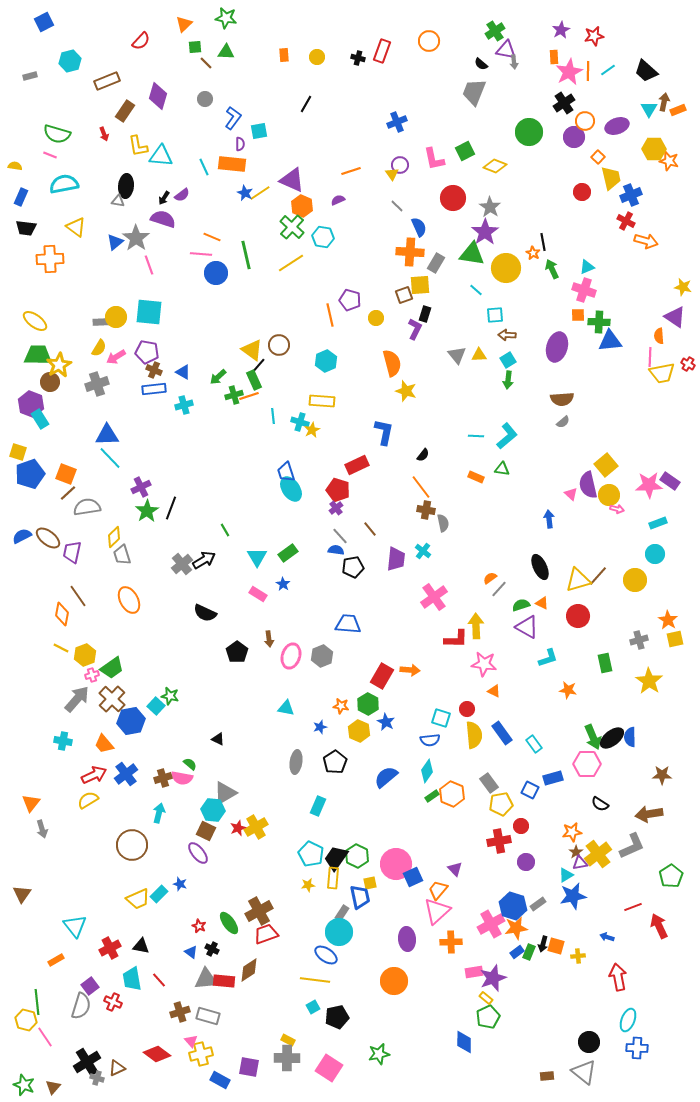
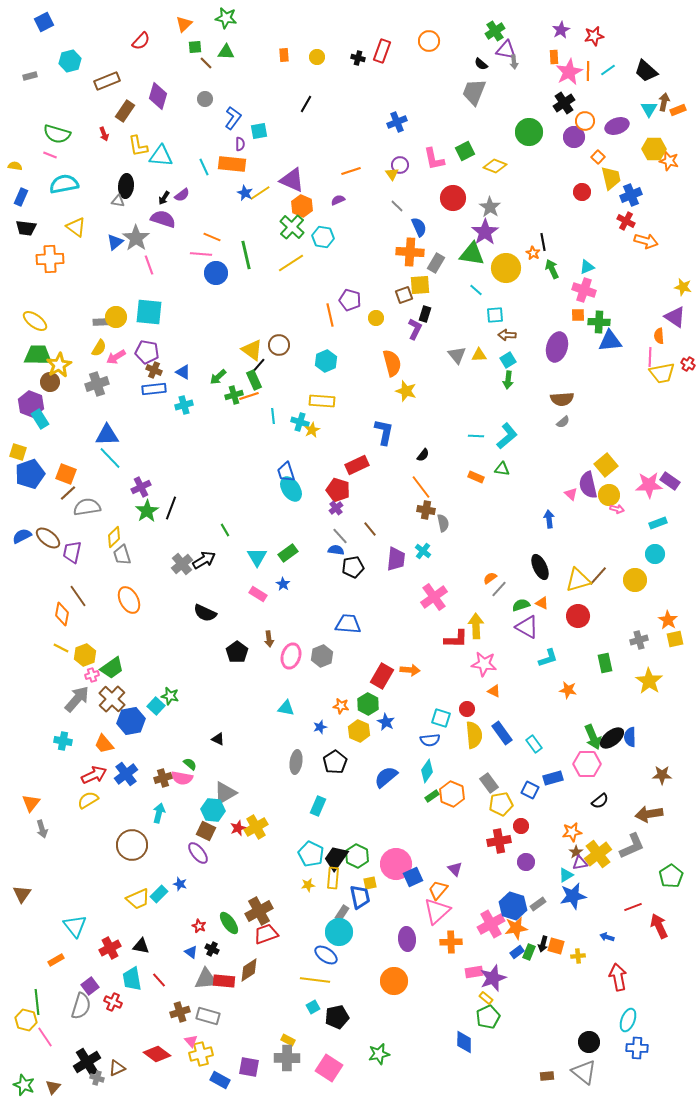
black semicircle at (600, 804): moved 3 px up; rotated 72 degrees counterclockwise
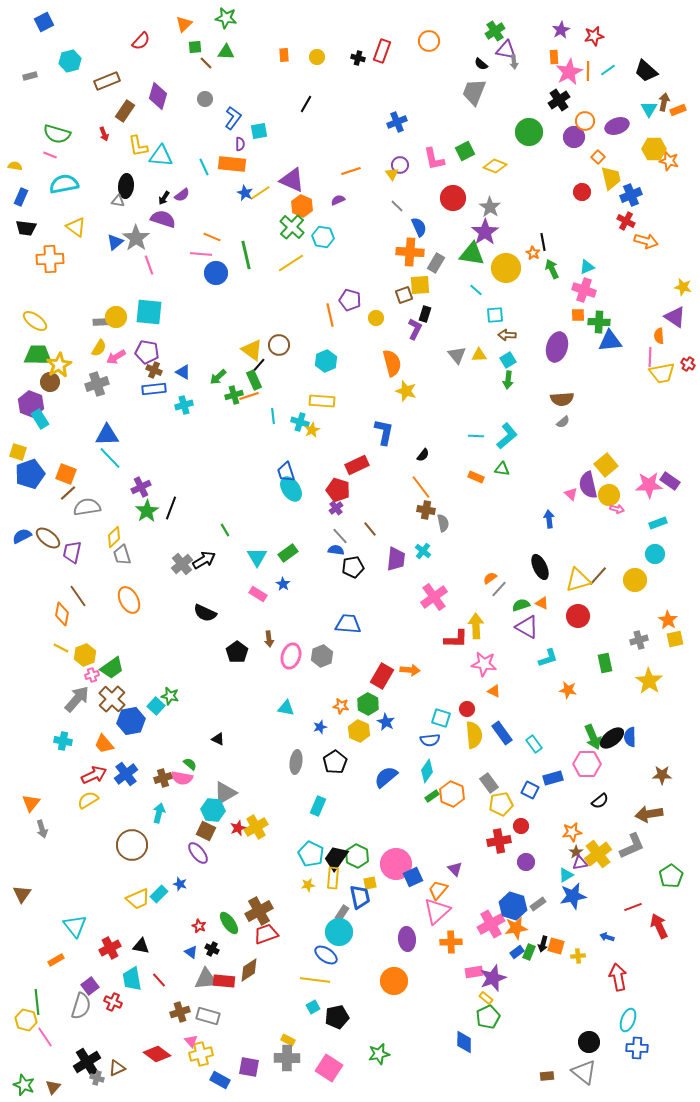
black cross at (564, 103): moved 5 px left, 3 px up
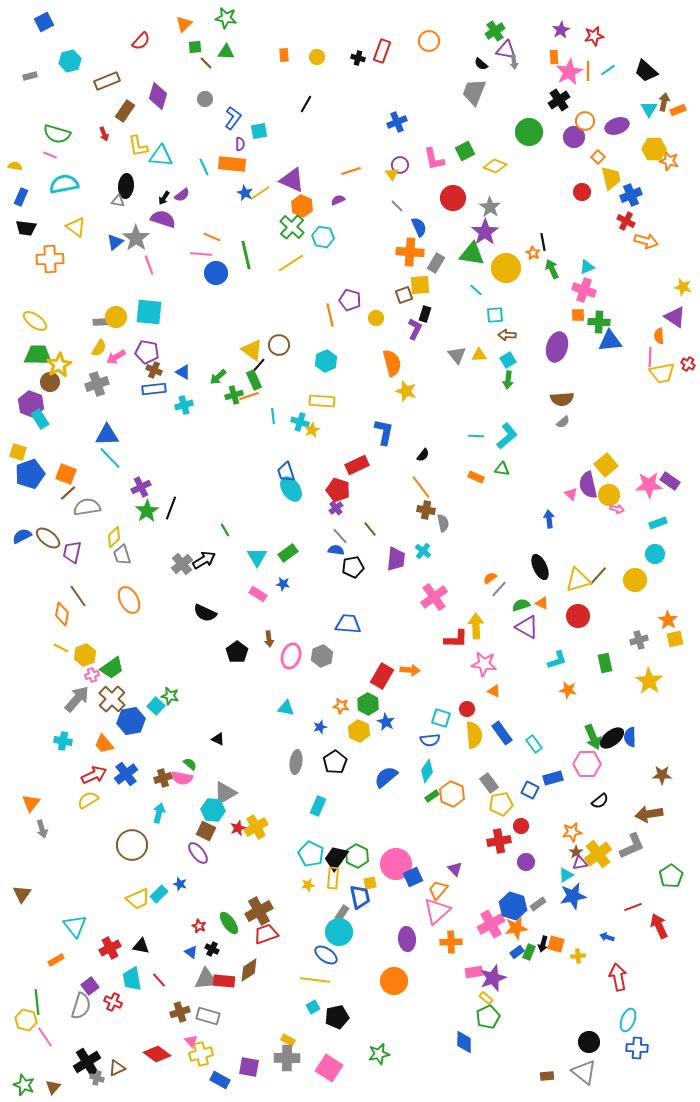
blue star at (283, 584): rotated 24 degrees counterclockwise
cyan L-shape at (548, 658): moved 9 px right, 2 px down
orange square at (556, 946): moved 2 px up
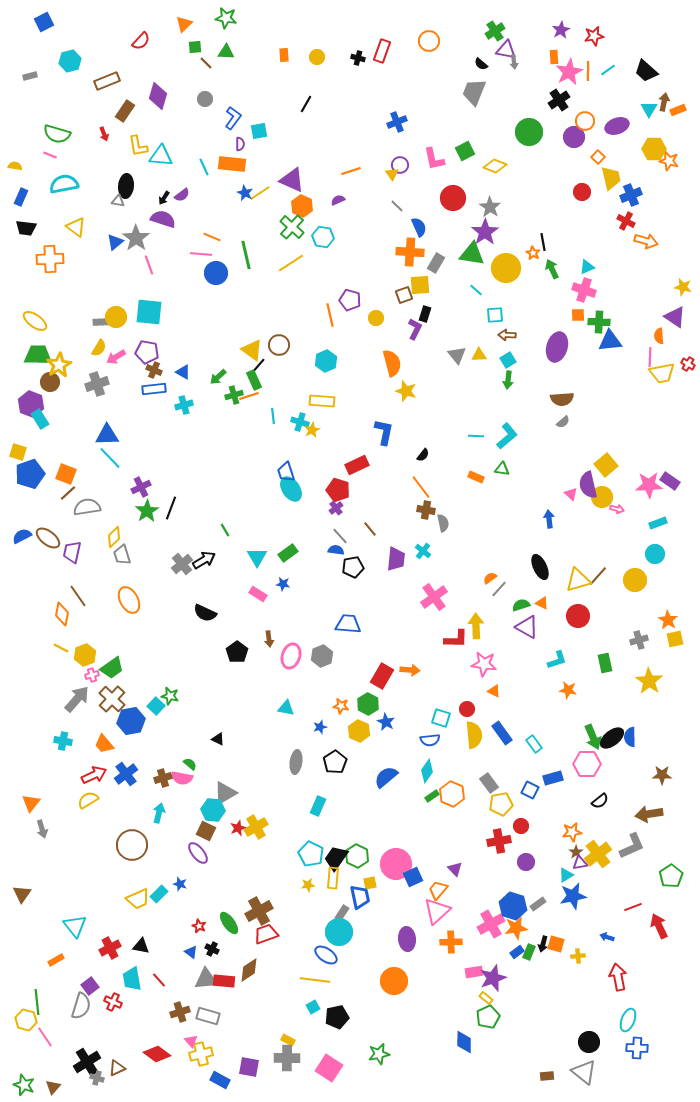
yellow circle at (609, 495): moved 7 px left, 2 px down
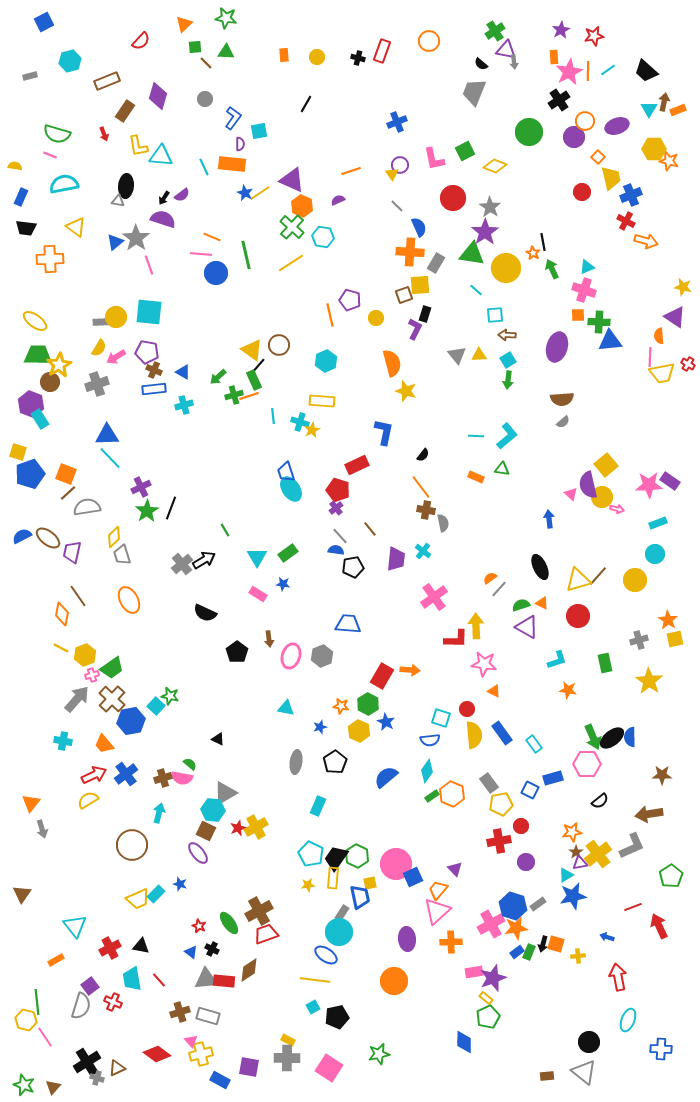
cyan rectangle at (159, 894): moved 3 px left
blue cross at (637, 1048): moved 24 px right, 1 px down
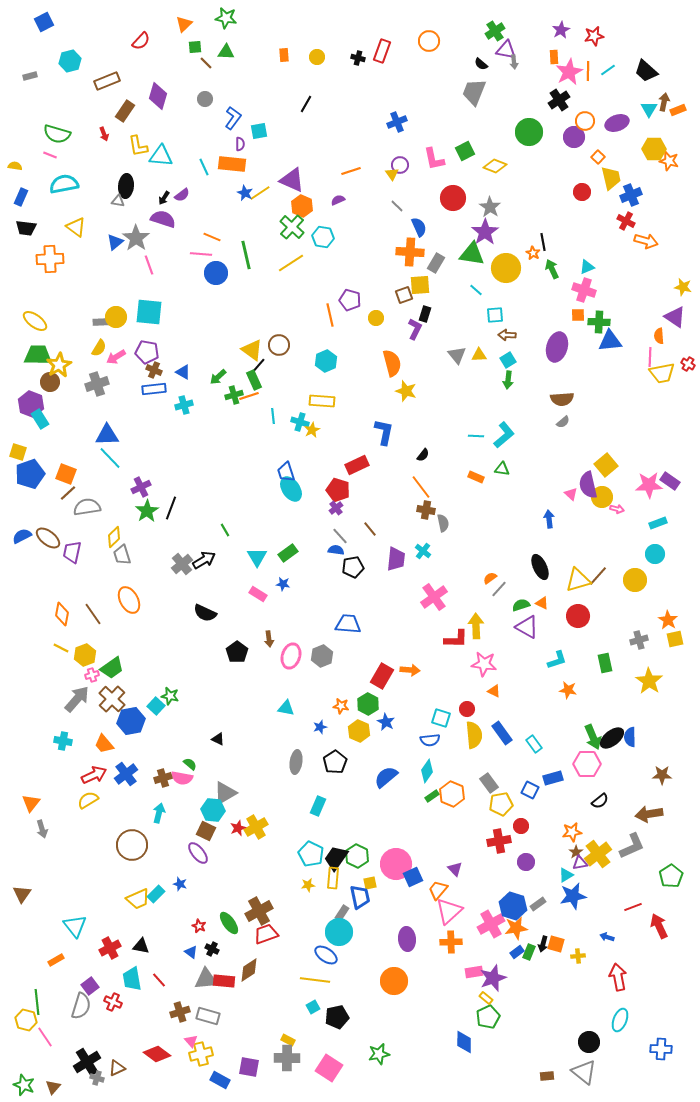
purple ellipse at (617, 126): moved 3 px up
cyan L-shape at (507, 436): moved 3 px left, 1 px up
brown line at (78, 596): moved 15 px right, 18 px down
pink triangle at (437, 911): moved 12 px right
cyan ellipse at (628, 1020): moved 8 px left
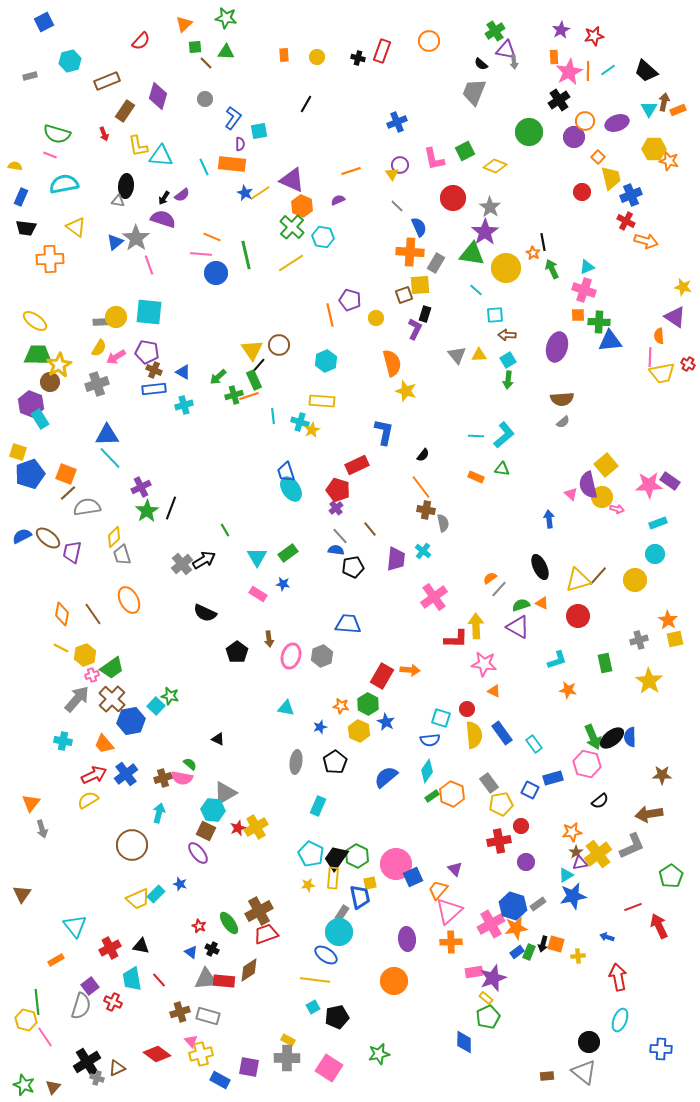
yellow triangle at (252, 350): rotated 20 degrees clockwise
purple triangle at (527, 627): moved 9 px left
pink hexagon at (587, 764): rotated 12 degrees clockwise
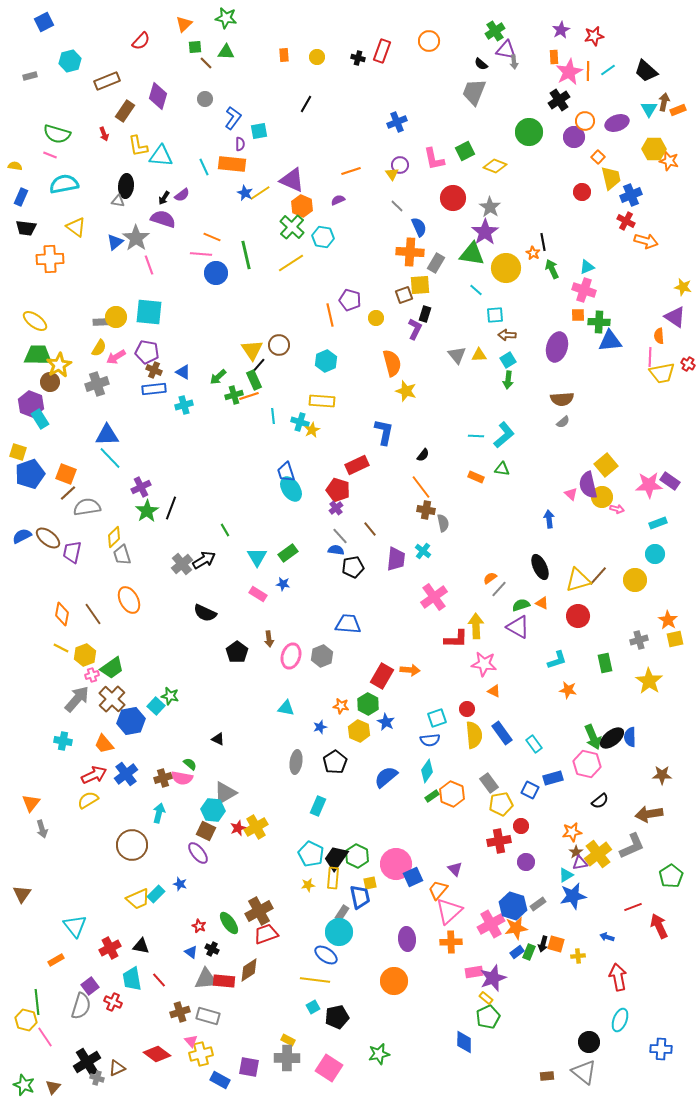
cyan square at (441, 718): moved 4 px left; rotated 36 degrees counterclockwise
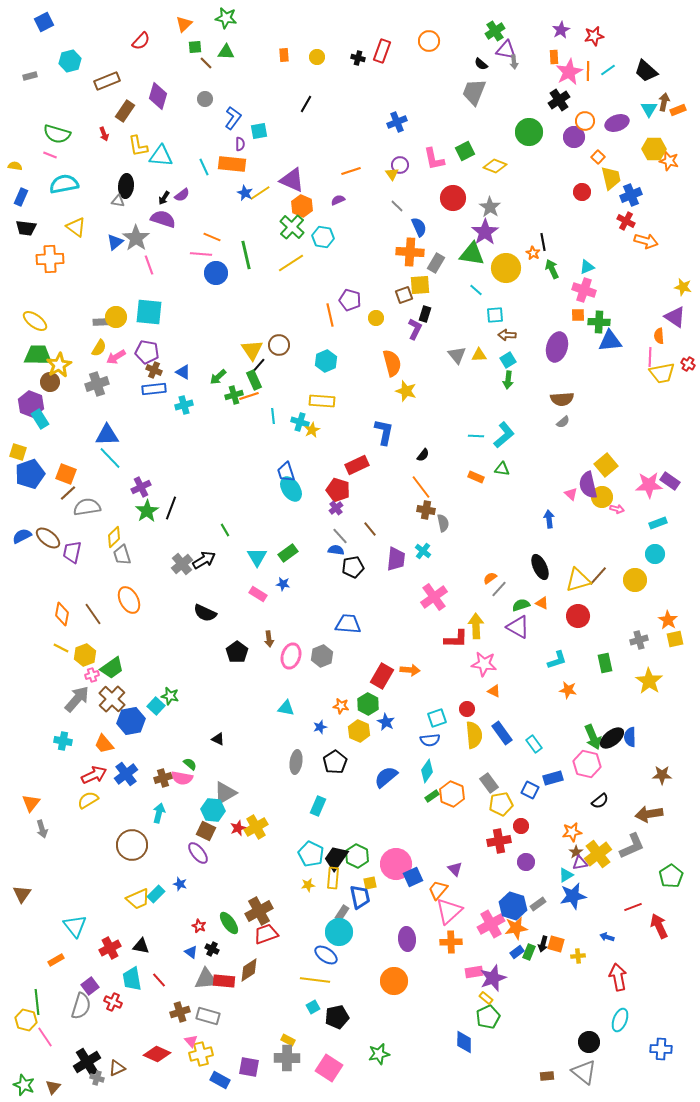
red diamond at (157, 1054): rotated 12 degrees counterclockwise
